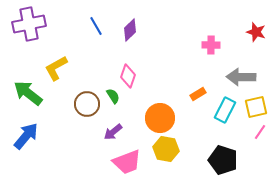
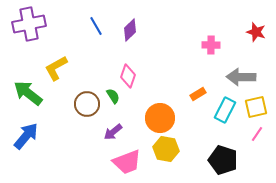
pink line: moved 3 px left, 2 px down
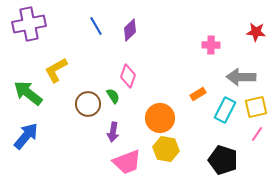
red star: rotated 12 degrees counterclockwise
yellow L-shape: moved 2 px down
brown circle: moved 1 px right
purple arrow: rotated 42 degrees counterclockwise
